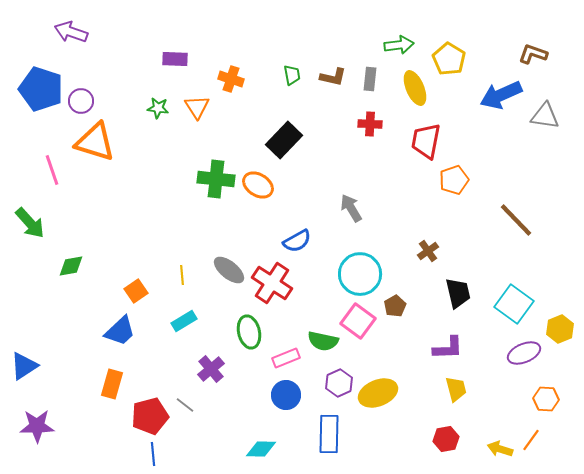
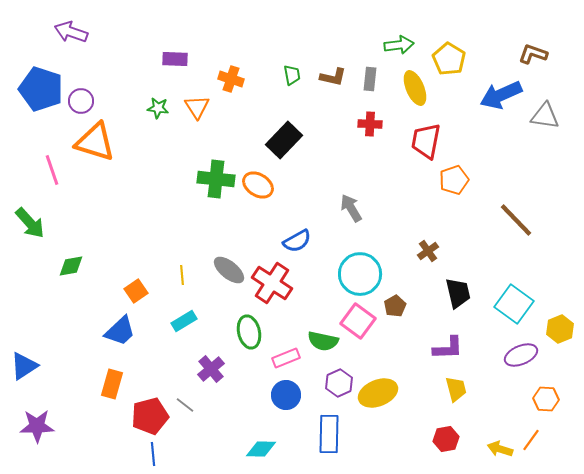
purple ellipse at (524, 353): moved 3 px left, 2 px down
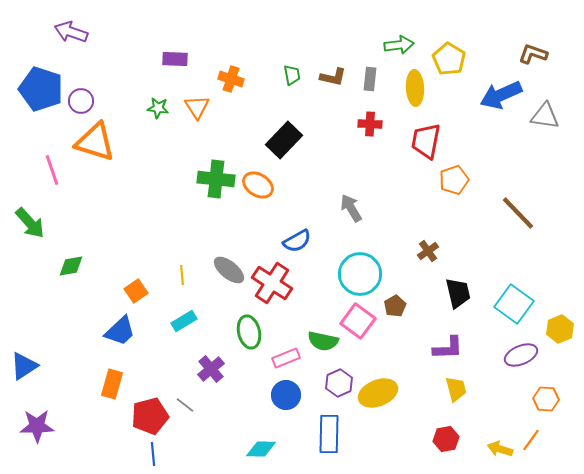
yellow ellipse at (415, 88): rotated 20 degrees clockwise
brown line at (516, 220): moved 2 px right, 7 px up
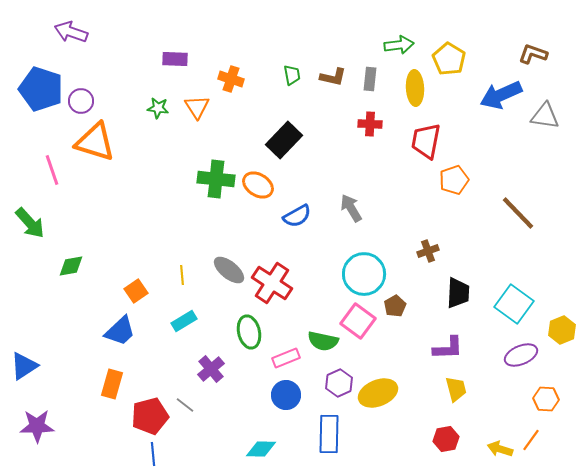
blue semicircle at (297, 241): moved 25 px up
brown cross at (428, 251): rotated 15 degrees clockwise
cyan circle at (360, 274): moved 4 px right
black trapezoid at (458, 293): rotated 16 degrees clockwise
yellow hexagon at (560, 329): moved 2 px right, 1 px down
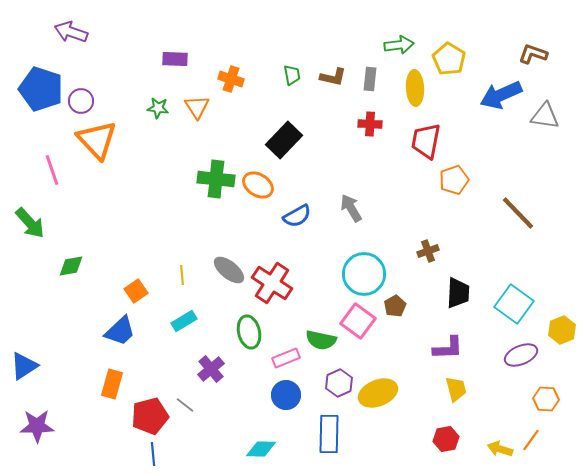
orange triangle at (95, 142): moved 2 px right, 2 px up; rotated 30 degrees clockwise
green semicircle at (323, 341): moved 2 px left, 1 px up
